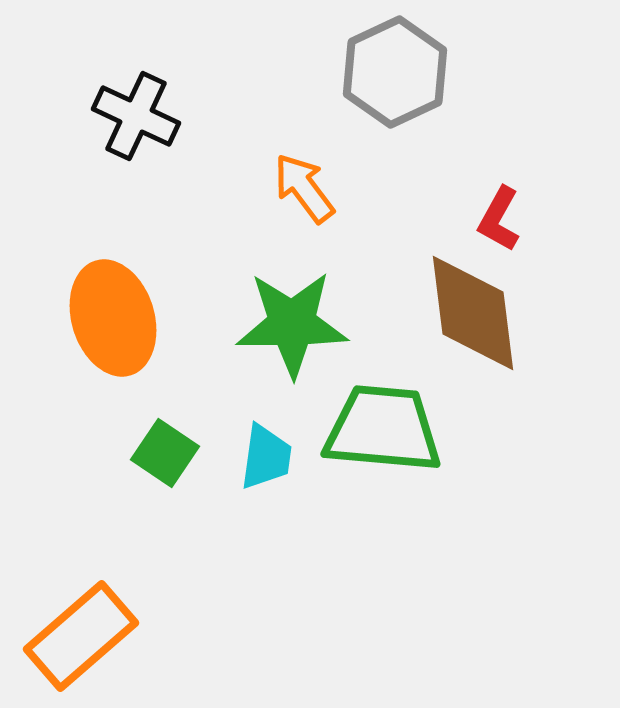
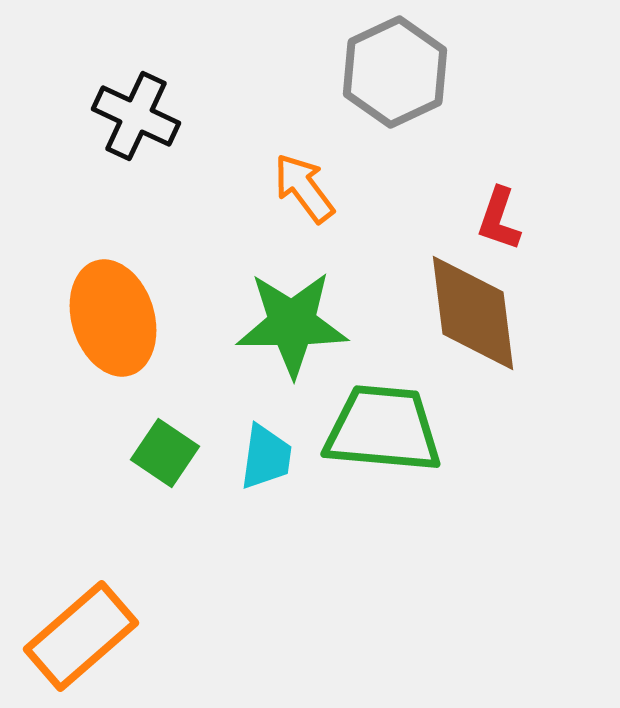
red L-shape: rotated 10 degrees counterclockwise
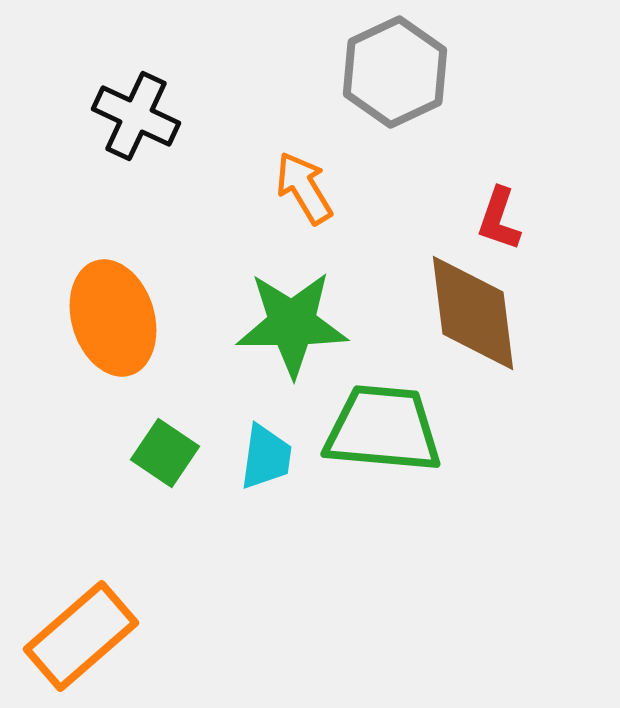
orange arrow: rotated 6 degrees clockwise
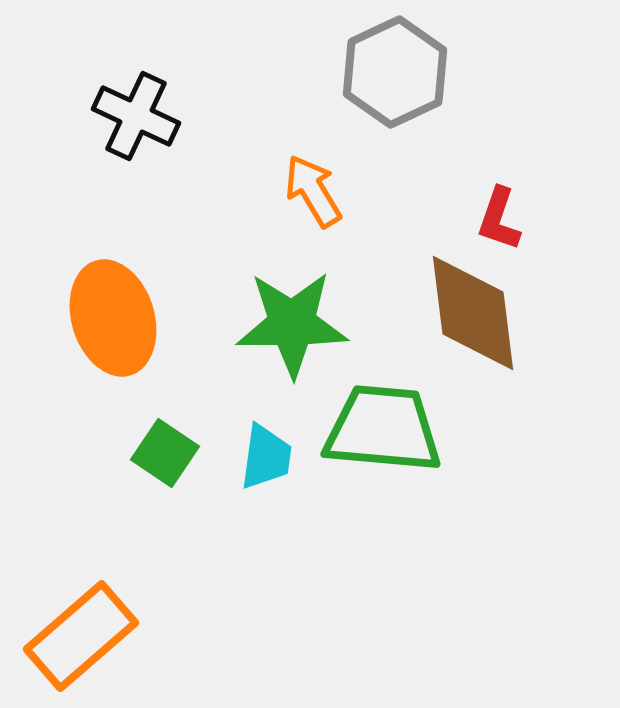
orange arrow: moved 9 px right, 3 px down
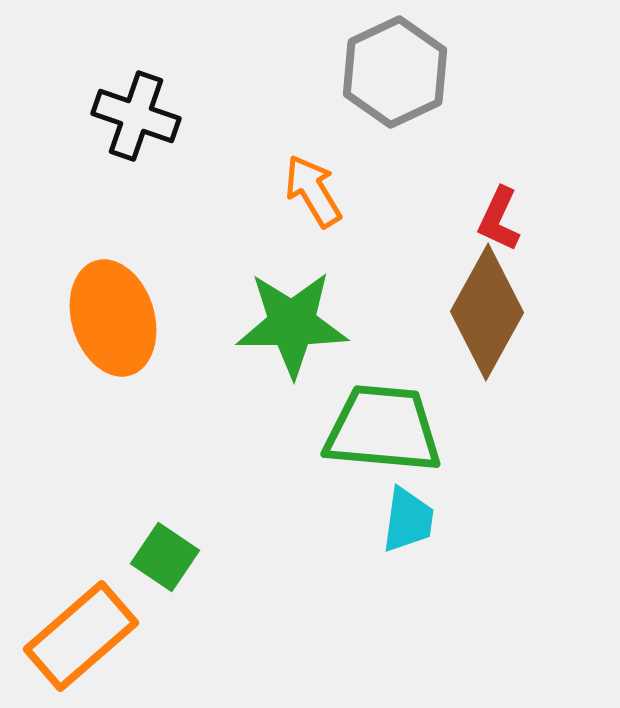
black cross: rotated 6 degrees counterclockwise
red L-shape: rotated 6 degrees clockwise
brown diamond: moved 14 px right, 1 px up; rotated 36 degrees clockwise
green square: moved 104 px down
cyan trapezoid: moved 142 px right, 63 px down
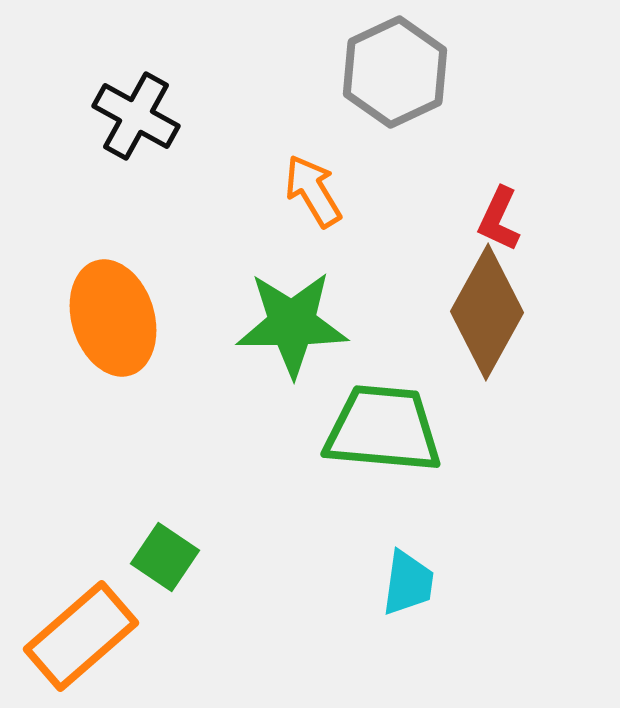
black cross: rotated 10 degrees clockwise
cyan trapezoid: moved 63 px down
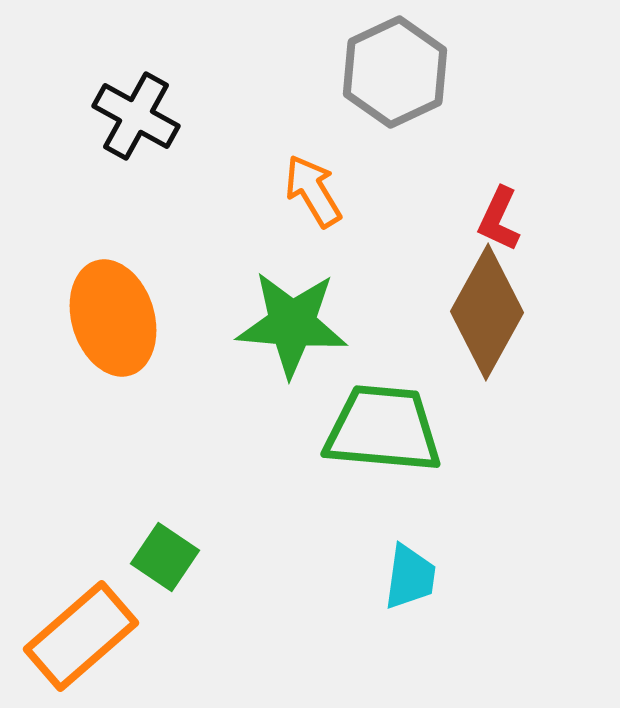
green star: rotated 5 degrees clockwise
cyan trapezoid: moved 2 px right, 6 px up
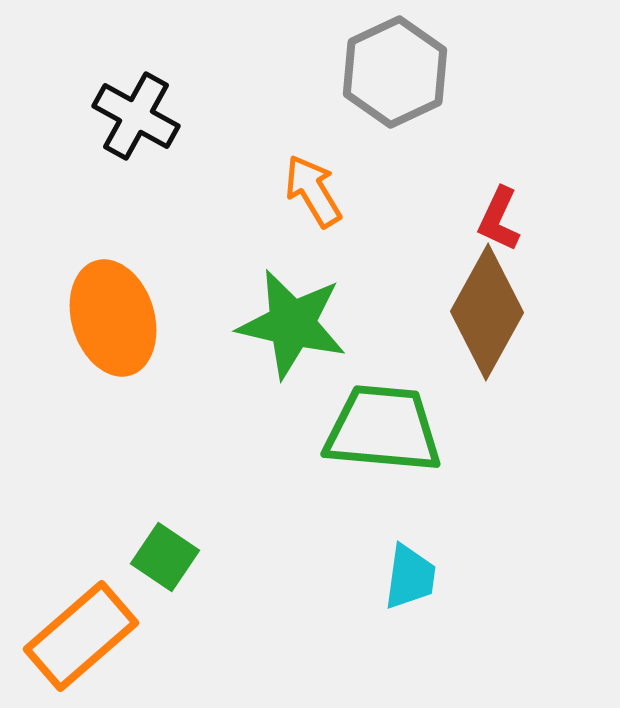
green star: rotated 8 degrees clockwise
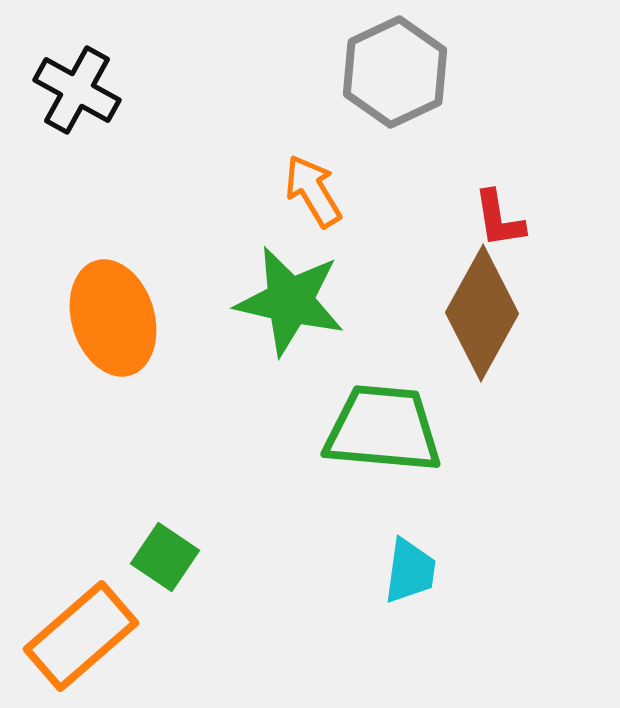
black cross: moved 59 px left, 26 px up
red L-shape: rotated 34 degrees counterclockwise
brown diamond: moved 5 px left, 1 px down
green star: moved 2 px left, 23 px up
cyan trapezoid: moved 6 px up
